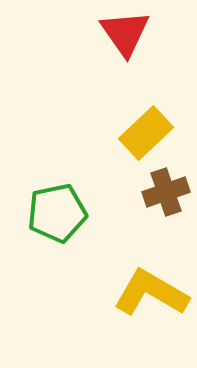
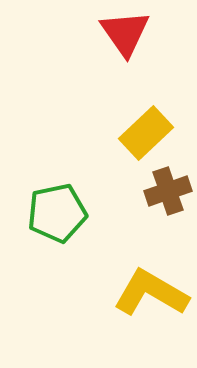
brown cross: moved 2 px right, 1 px up
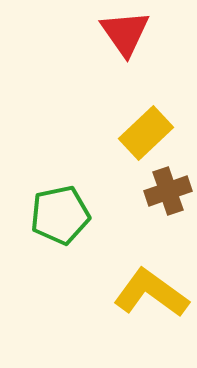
green pentagon: moved 3 px right, 2 px down
yellow L-shape: rotated 6 degrees clockwise
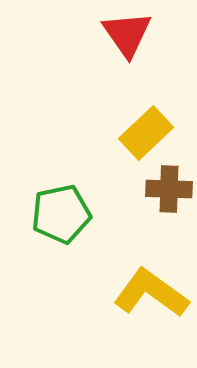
red triangle: moved 2 px right, 1 px down
brown cross: moved 1 px right, 2 px up; rotated 21 degrees clockwise
green pentagon: moved 1 px right, 1 px up
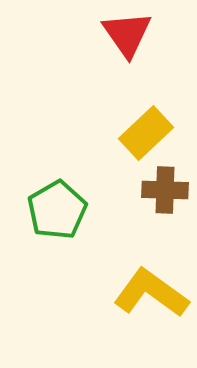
brown cross: moved 4 px left, 1 px down
green pentagon: moved 4 px left, 4 px up; rotated 18 degrees counterclockwise
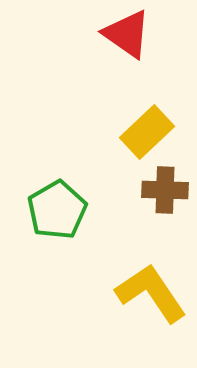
red triangle: rotated 20 degrees counterclockwise
yellow rectangle: moved 1 px right, 1 px up
yellow L-shape: rotated 20 degrees clockwise
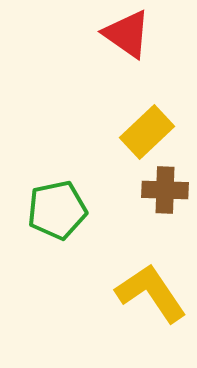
green pentagon: rotated 18 degrees clockwise
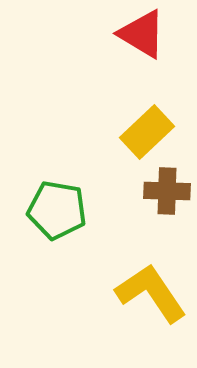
red triangle: moved 15 px right; rotated 4 degrees counterclockwise
brown cross: moved 2 px right, 1 px down
green pentagon: rotated 22 degrees clockwise
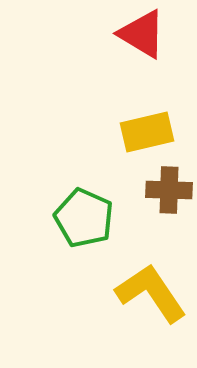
yellow rectangle: rotated 30 degrees clockwise
brown cross: moved 2 px right, 1 px up
green pentagon: moved 27 px right, 8 px down; rotated 14 degrees clockwise
